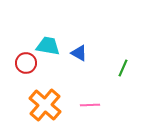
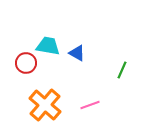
blue triangle: moved 2 px left
green line: moved 1 px left, 2 px down
pink line: rotated 18 degrees counterclockwise
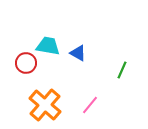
blue triangle: moved 1 px right
pink line: rotated 30 degrees counterclockwise
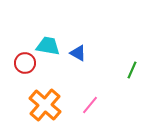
red circle: moved 1 px left
green line: moved 10 px right
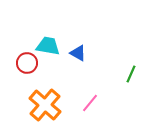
red circle: moved 2 px right
green line: moved 1 px left, 4 px down
pink line: moved 2 px up
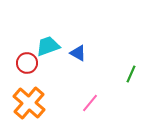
cyan trapezoid: rotated 30 degrees counterclockwise
orange cross: moved 16 px left, 2 px up
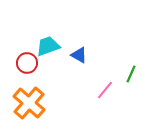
blue triangle: moved 1 px right, 2 px down
pink line: moved 15 px right, 13 px up
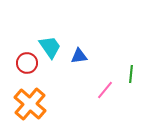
cyan trapezoid: moved 2 px right, 1 px down; rotated 75 degrees clockwise
blue triangle: moved 1 px down; rotated 36 degrees counterclockwise
green line: rotated 18 degrees counterclockwise
orange cross: moved 1 px right, 1 px down
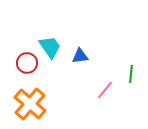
blue triangle: moved 1 px right
